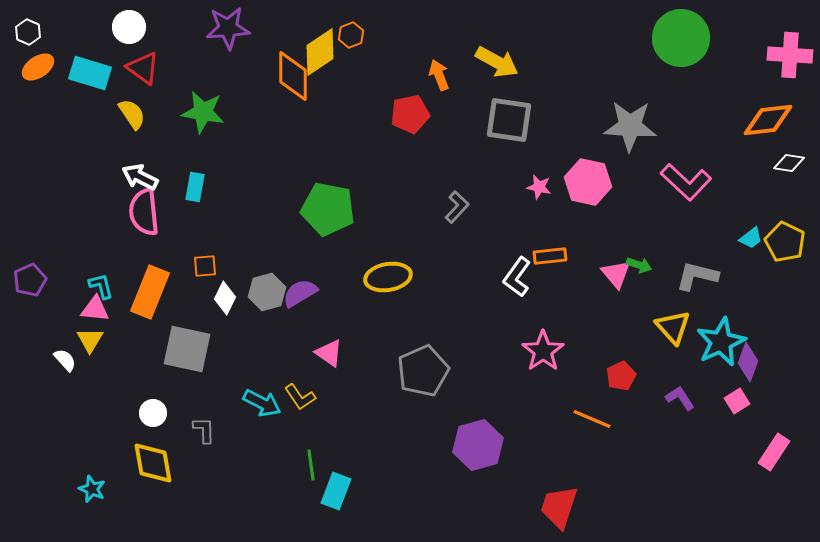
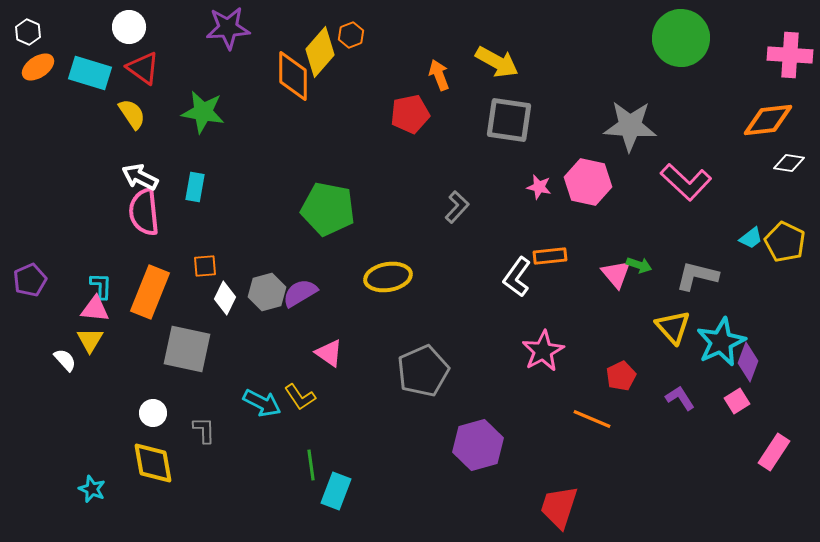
yellow diamond at (320, 52): rotated 15 degrees counterclockwise
cyan L-shape at (101, 286): rotated 16 degrees clockwise
pink star at (543, 351): rotated 6 degrees clockwise
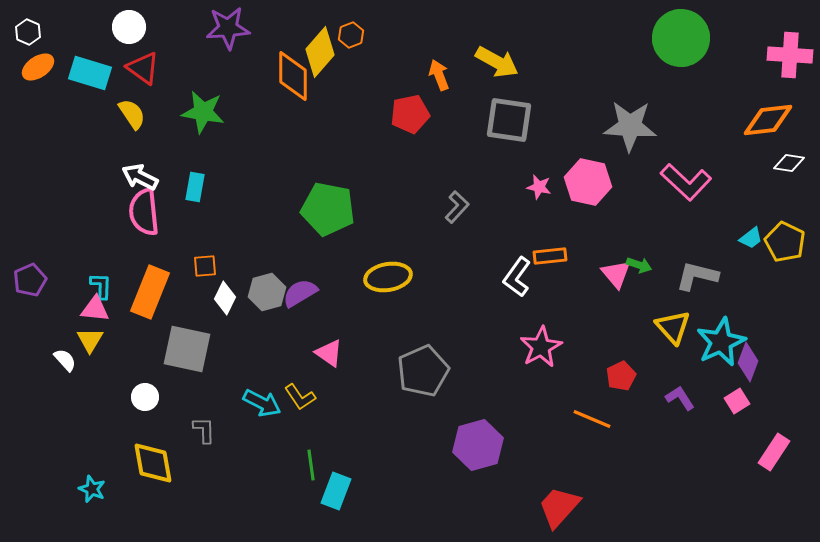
pink star at (543, 351): moved 2 px left, 4 px up
white circle at (153, 413): moved 8 px left, 16 px up
red trapezoid at (559, 507): rotated 24 degrees clockwise
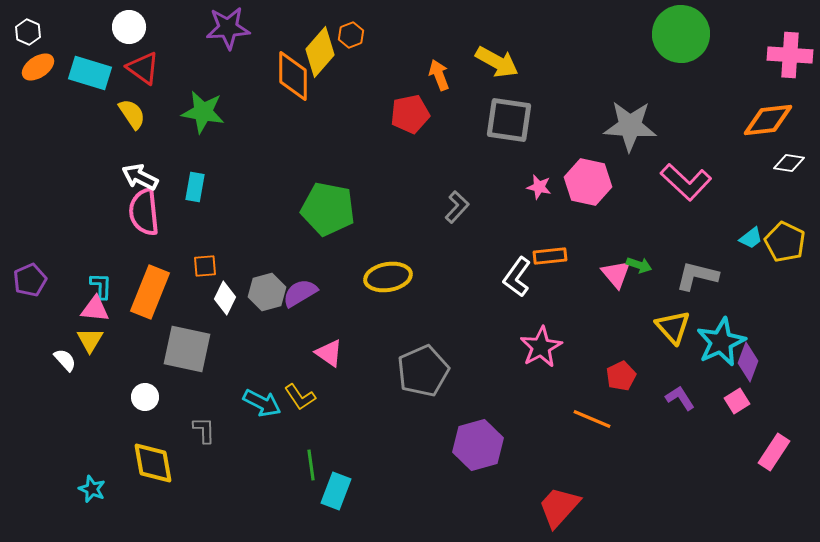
green circle at (681, 38): moved 4 px up
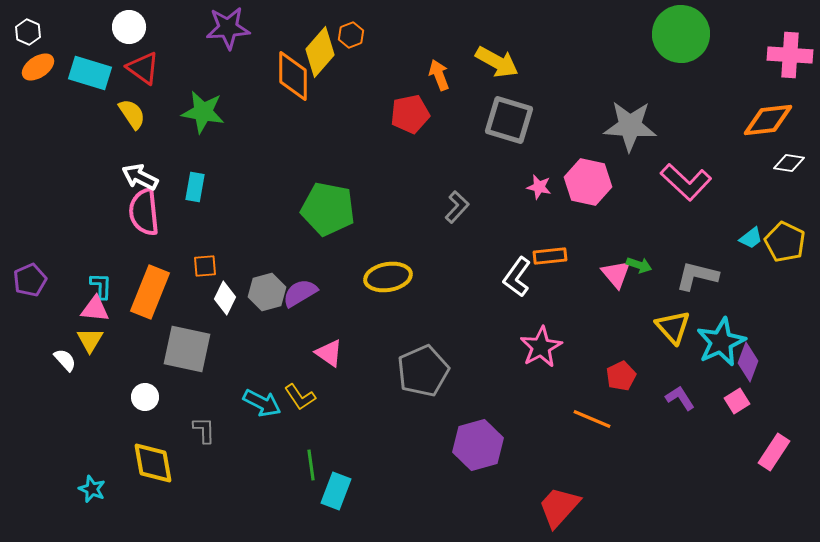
gray square at (509, 120): rotated 9 degrees clockwise
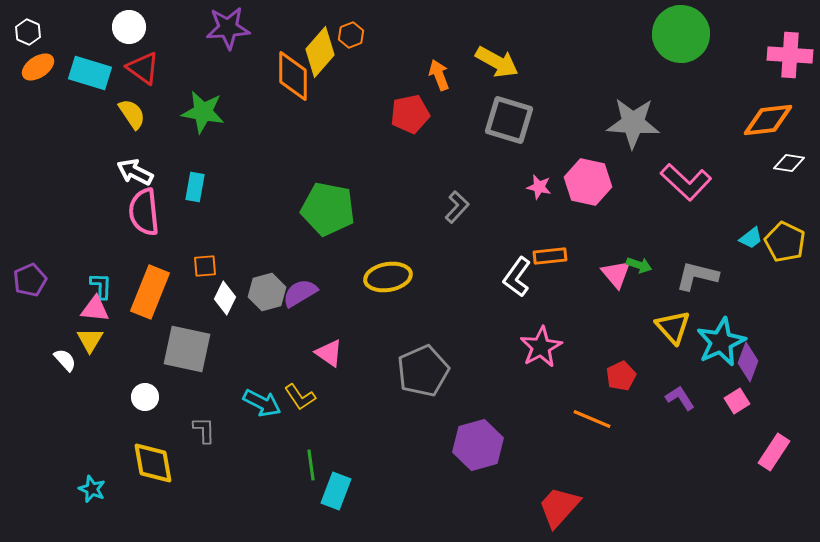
gray star at (630, 126): moved 3 px right, 3 px up
white arrow at (140, 177): moved 5 px left, 5 px up
